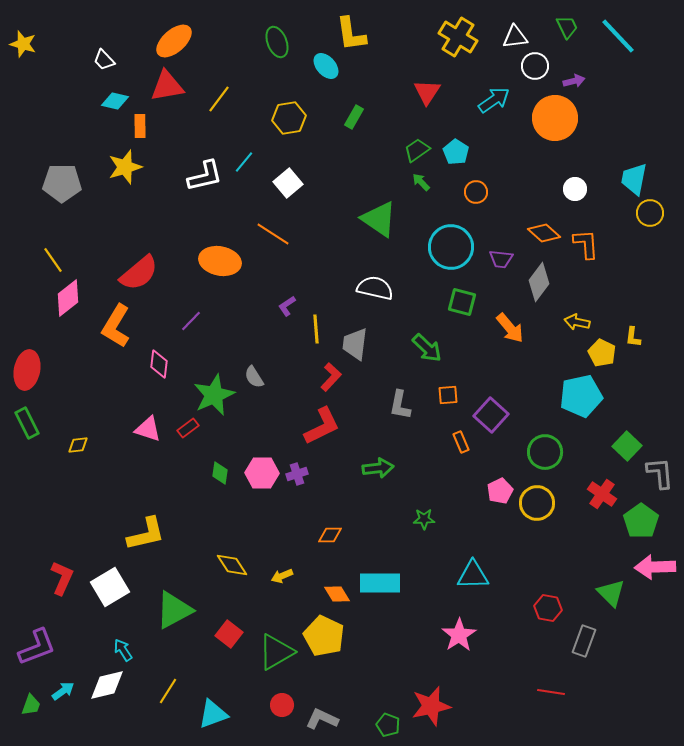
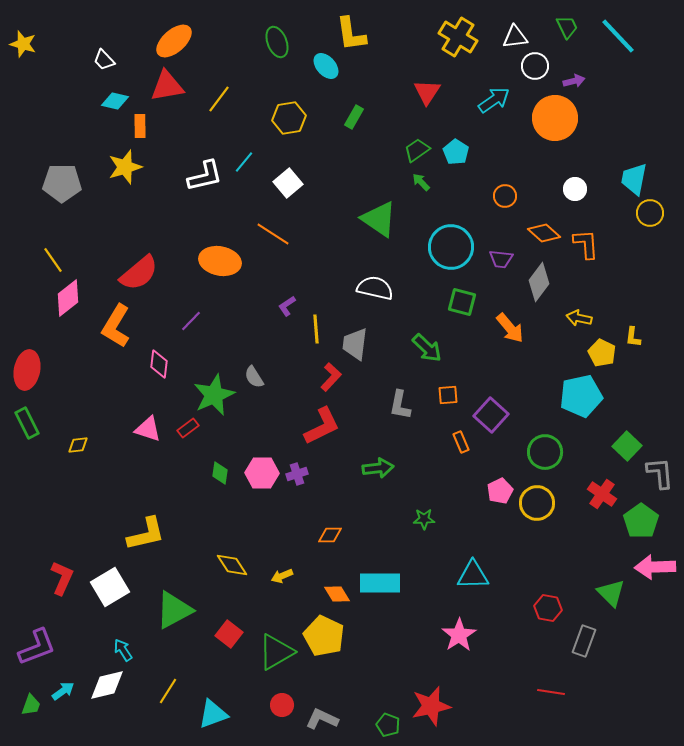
orange circle at (476, 192): moved 29 px right, 4 px down
yellow arrow at (577, 322): moved 2 px right, 4 px up
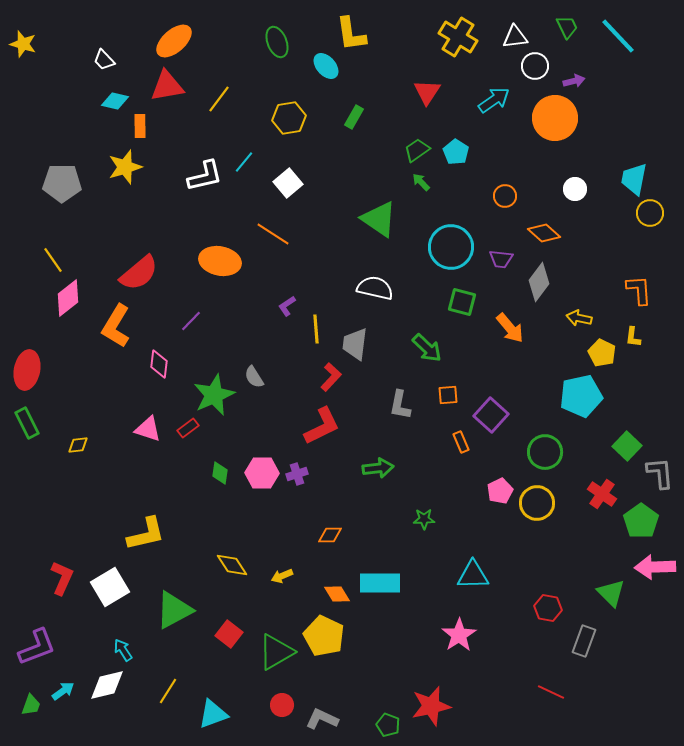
orange L-shape at (586, 244): moved 53 px right, 46 px down
red line at (551, 692): rotated 16 degrees clockwise
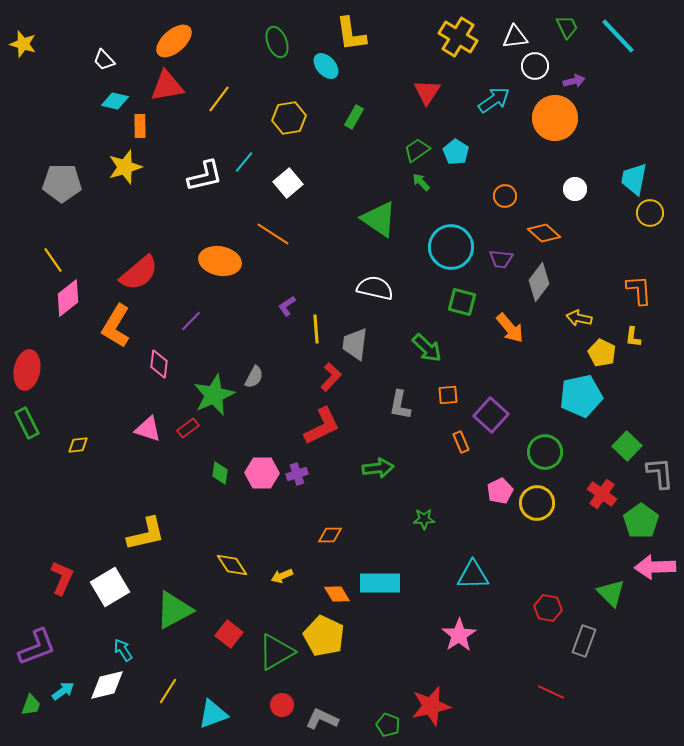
gray semicircle at (254, 377): rotated 120 degrees counterclockwise
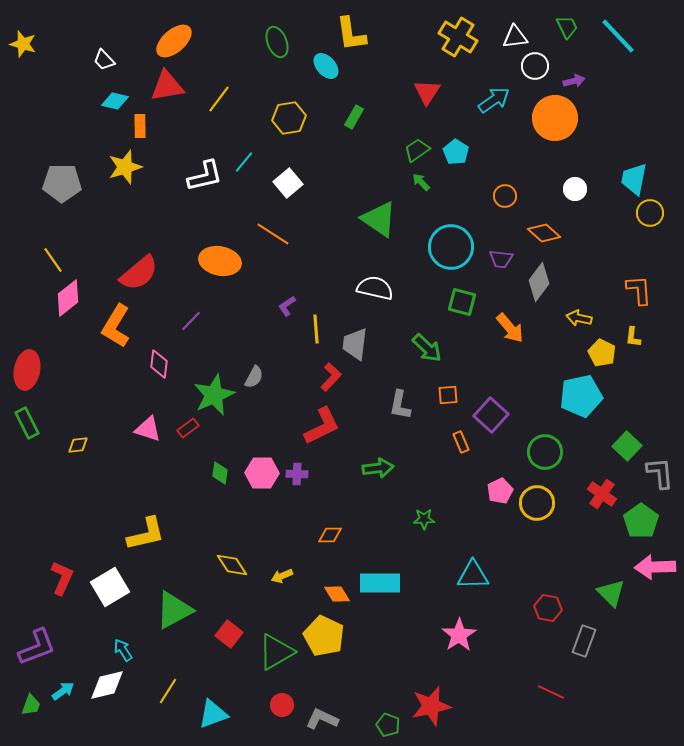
purple cross at (297, 474): rotated 20 degrees clockwise
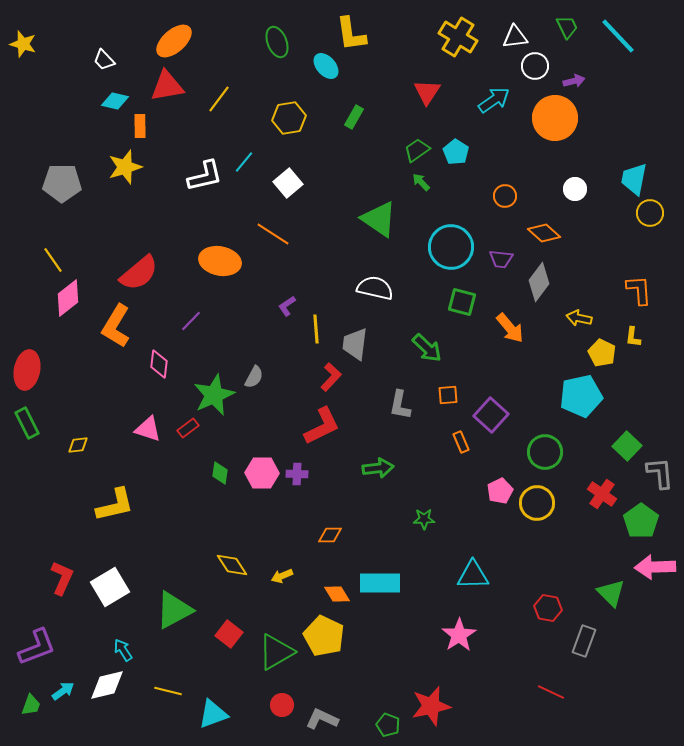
yellow L-shape at (146, 534): moved 31 px left, 29 px up
yellow line at (168, 691): rotated 72 degrees clockwise
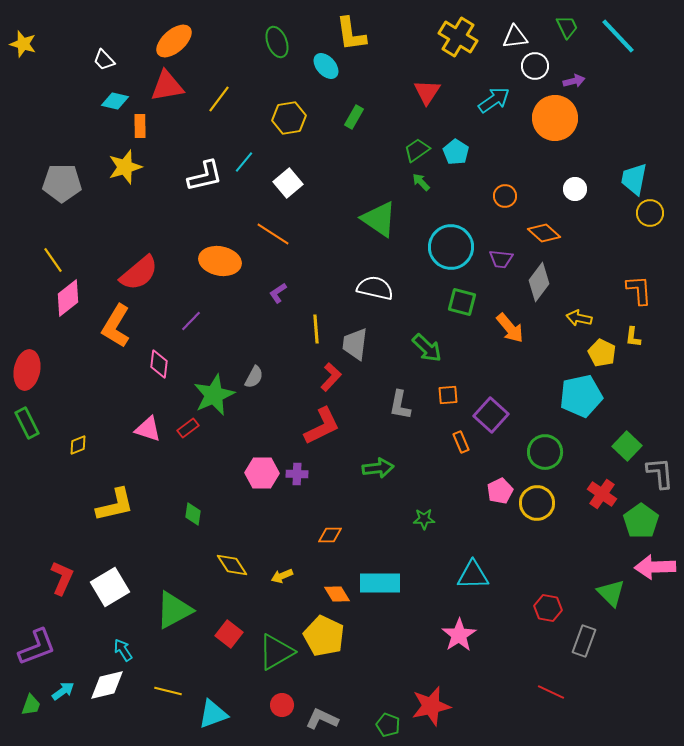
purple L-shape at (287, 306): moved 9 px left, 13 px up
yellow diamond at (78, 445): rotated 15 degrees counterclockwise
green diamond at (220, 473): moved 27 px left, 41 px down
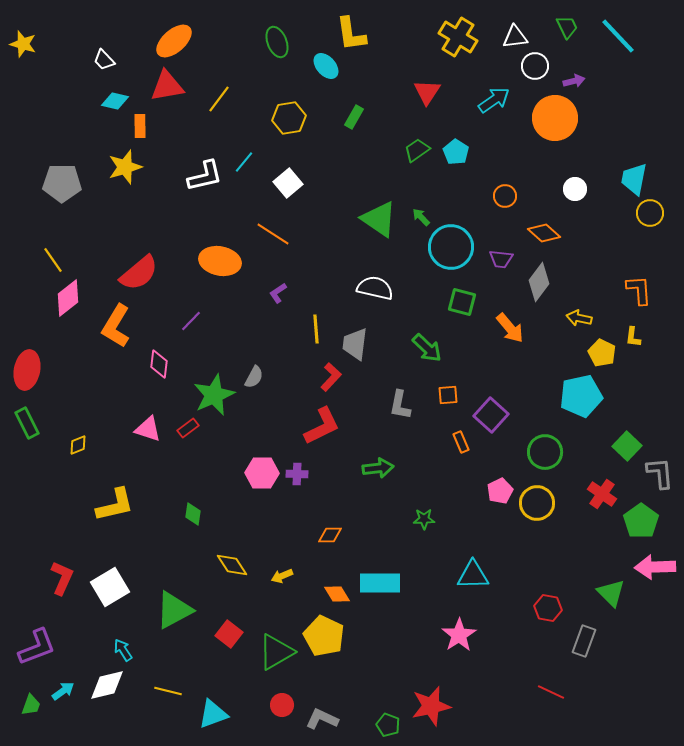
green arrow at (421, 182): moved 35 px down
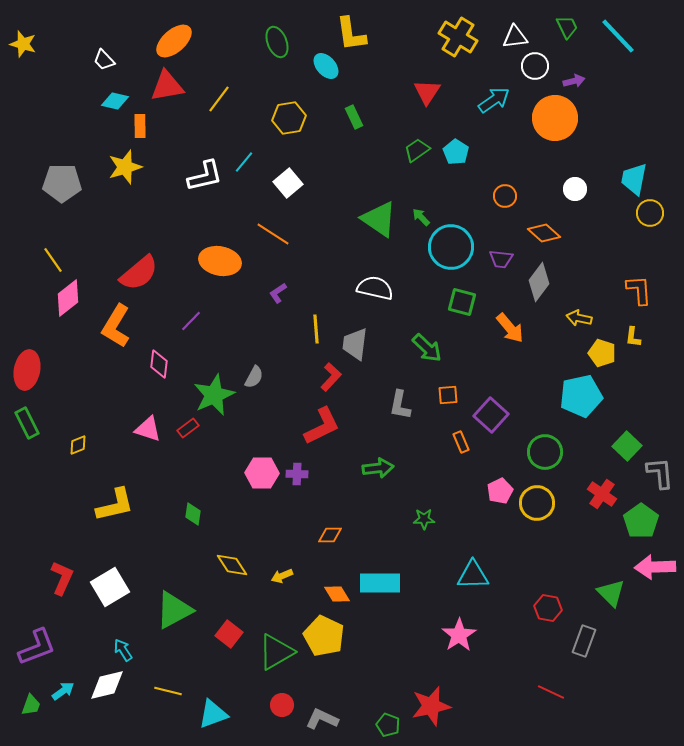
green rectangle at (354, 117): rotated 55 degrees counterclockwise
yellow pentagon at (602, 353): rotated 8 degrees counterclockwise
